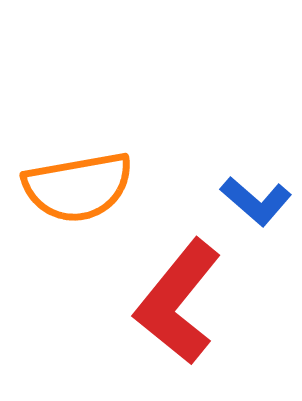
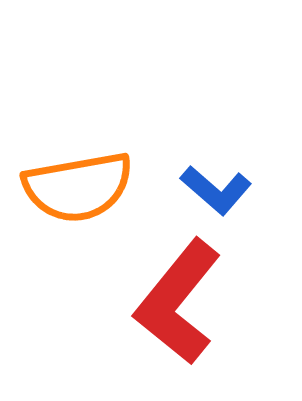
blue L-shape: moved 40 px left, 11 px up
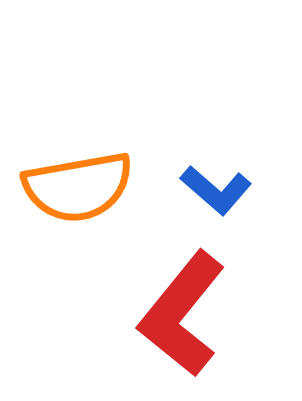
red L-shape: moved 4 px right, 12 px down
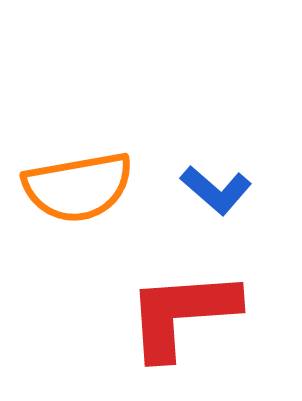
red L-shape: rotated 47 degrees clockwise
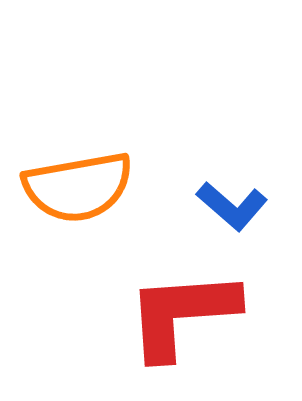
blue L-shape: moved 16 px right, 16 px down
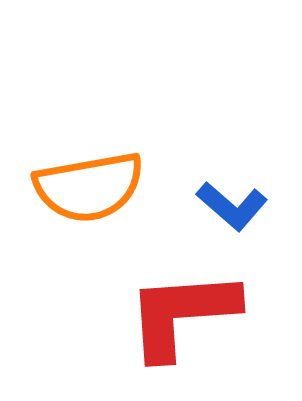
orange semicircle: moved 11 px right
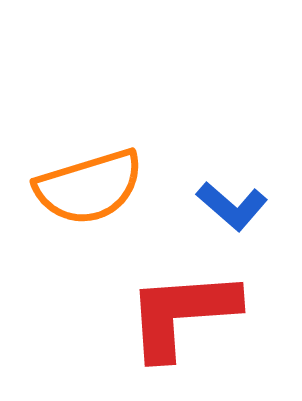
orange semicircle: rotated 7 degrees counterclockwise
